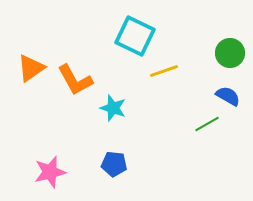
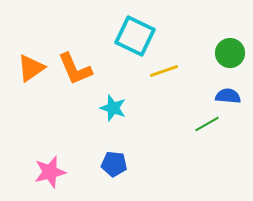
orange L-shape: moved 11 px up; rotated 6 degrees clockwise
blue semicircle: rotated 25 degrees counterclockwise
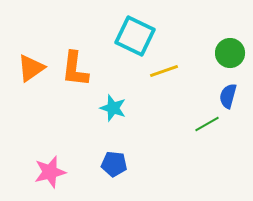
orange L-shape: rotated 30 degrees clockwise
blue semicircle: rotated 80 degrees counterclockwise
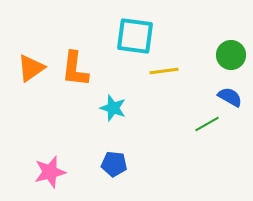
cyan square: rotated 18 degrees counterclockwise
green circle: moved 1 px right, 2 px down
yellow line: rotated 12 degrees clockwise
blue semicircle: moved 2 px right, 1 px down; rotated 105 degrees clockwise
